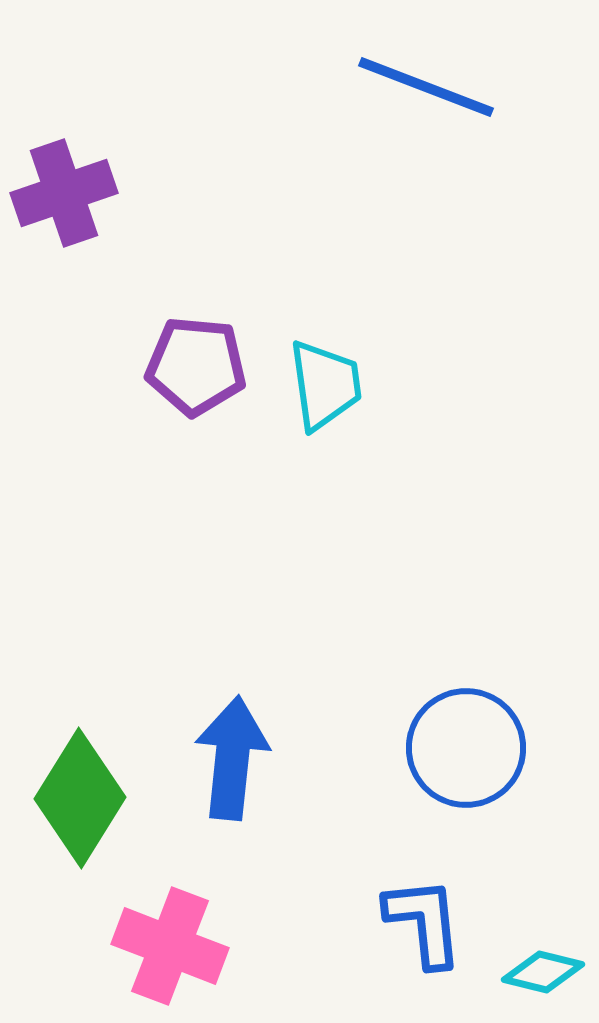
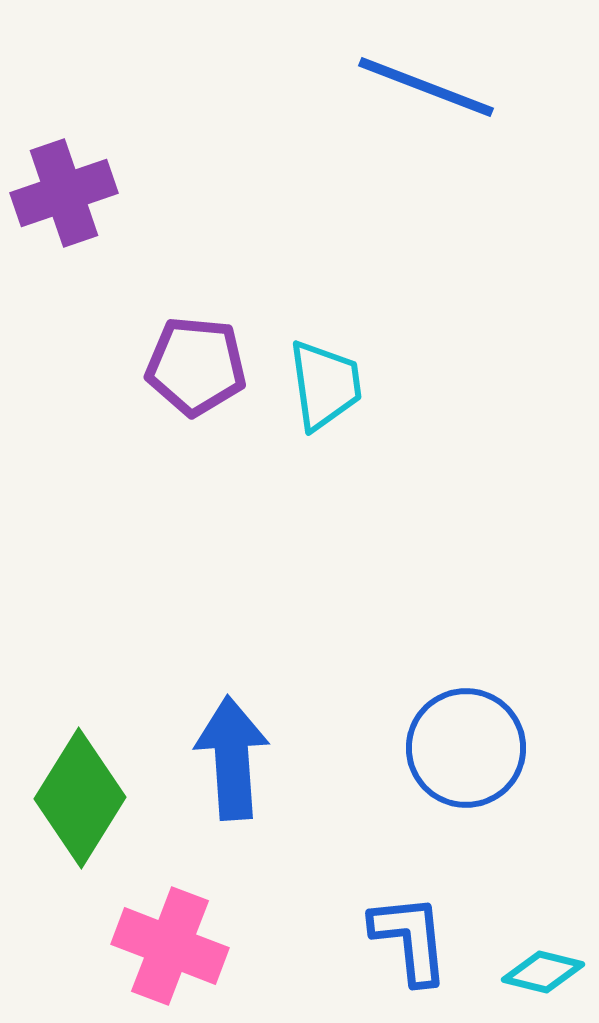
blue arrow: rotated 10 degrees counterclockwise
blue L-shape: moved 14 px left, 17 px down
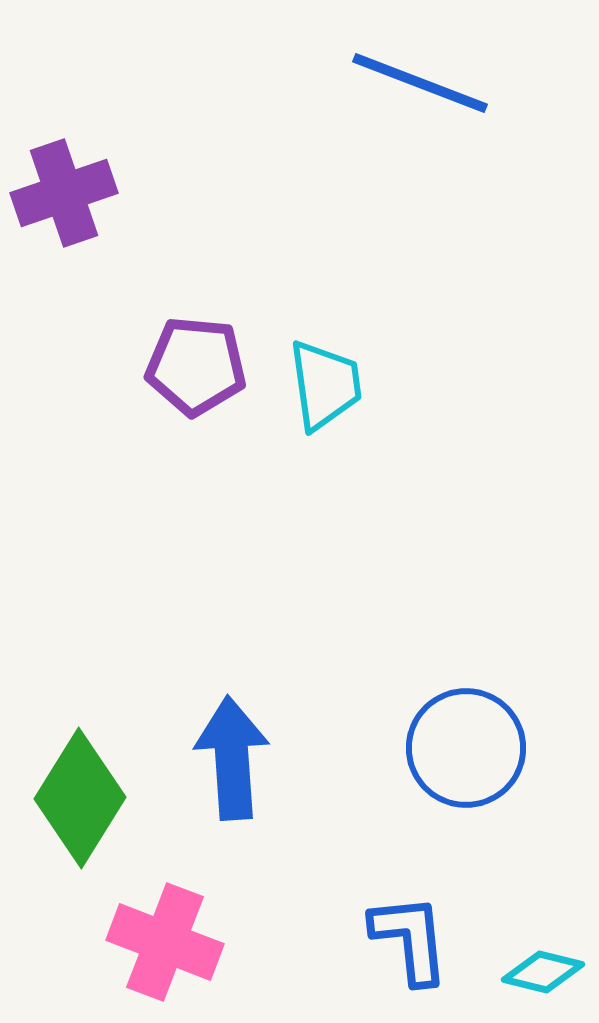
blue line: moved 6 px left, 4 px up
pink cross: moved 5 px left, 4 px up
